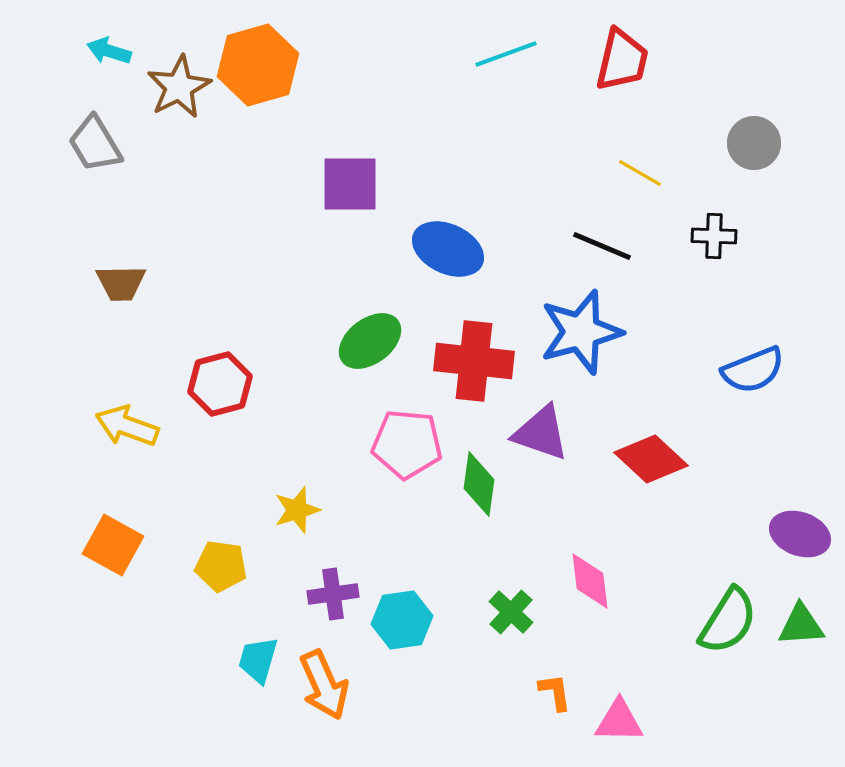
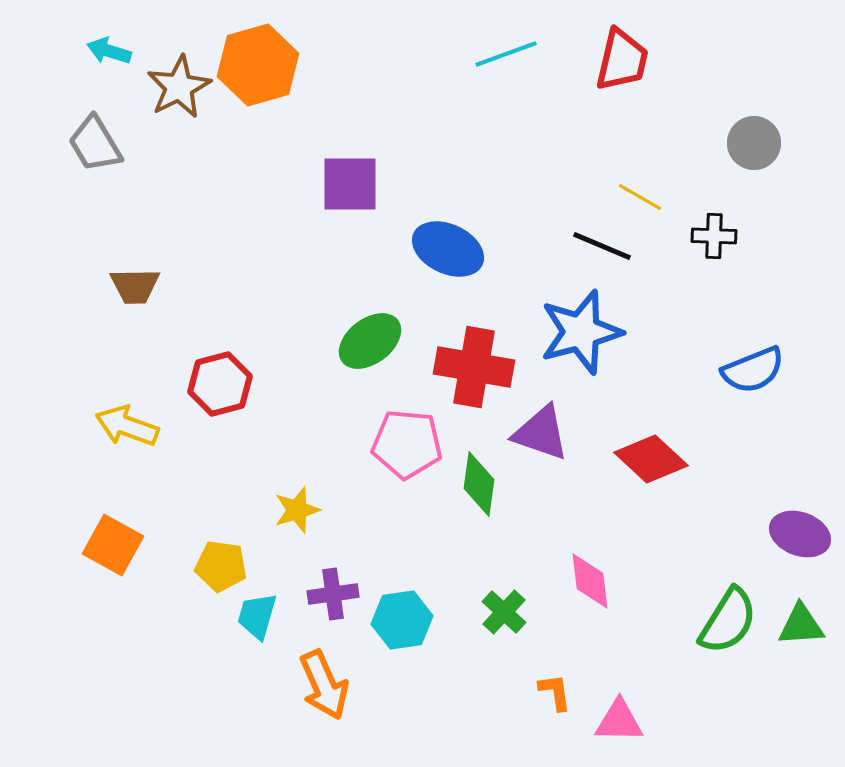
yellow line: moved 24 px down
brown trapezoid: moved 14 px right, 3 px down
red cross: moved 6 px down; rotated 4 degrees clockwise
green cross: moved 7 px left
cyan trapezoid: moved 1 px left, 44 px up
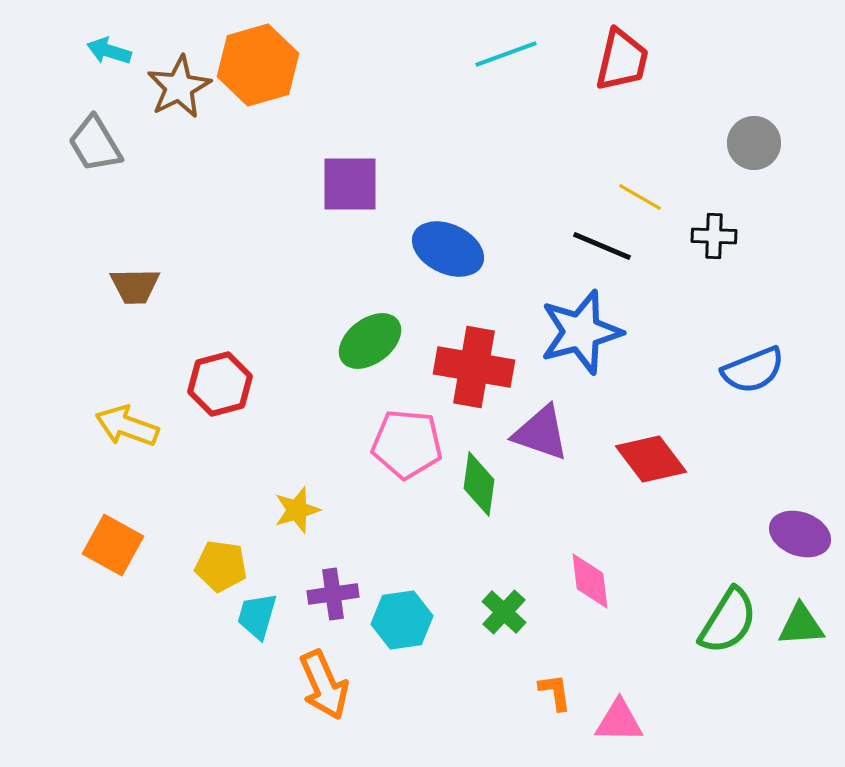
red diamond: rotated 10 degrees clockwise
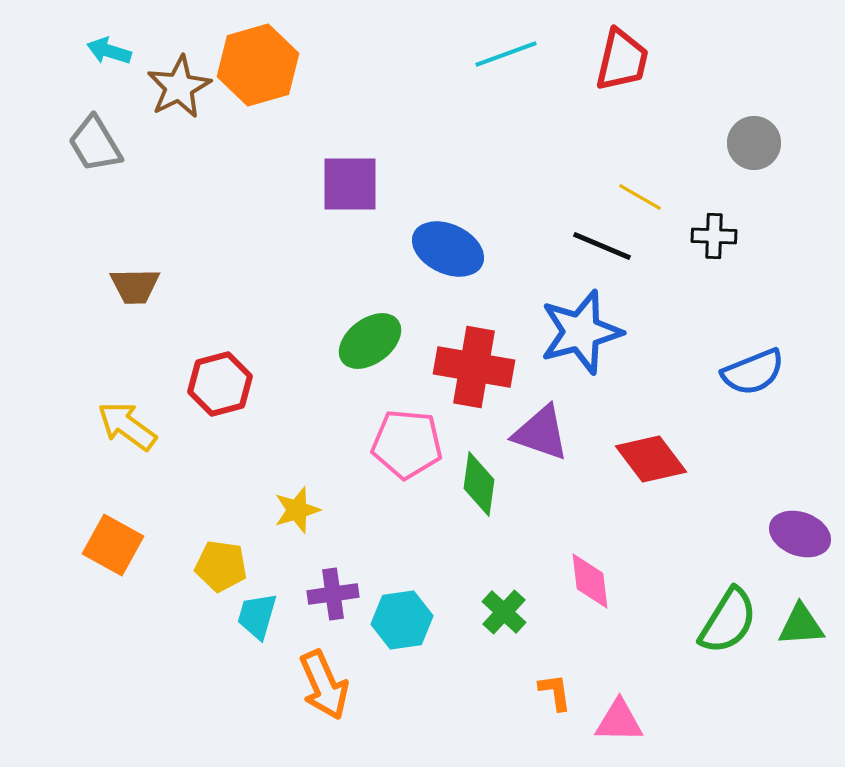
blue semicircle: moved 2 px down
yellow arrow: rotated 16 degrees clockwise
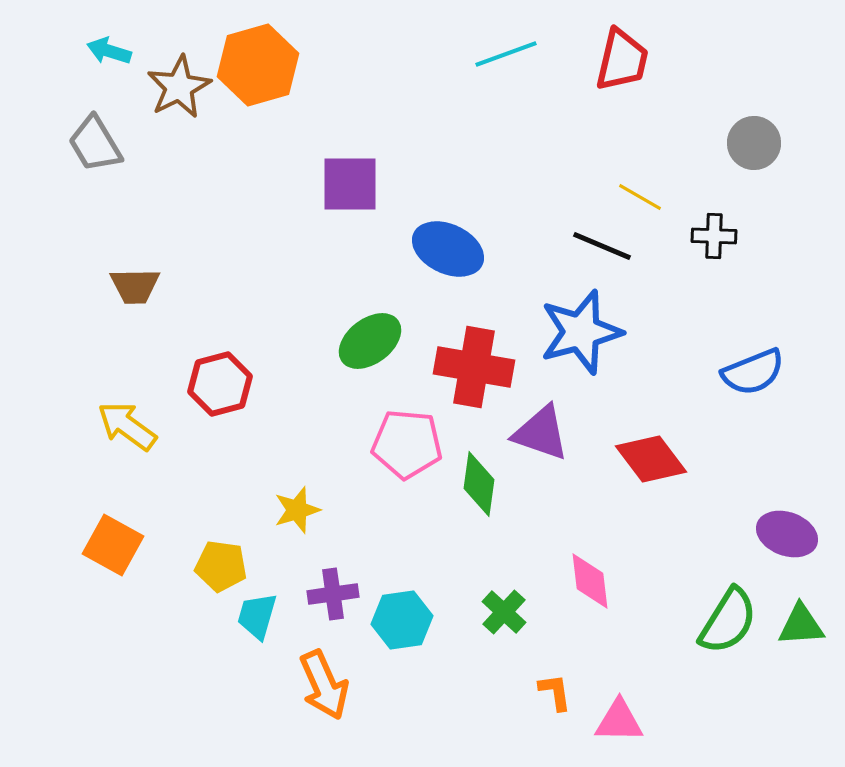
purple ellipse: moved 13 px left
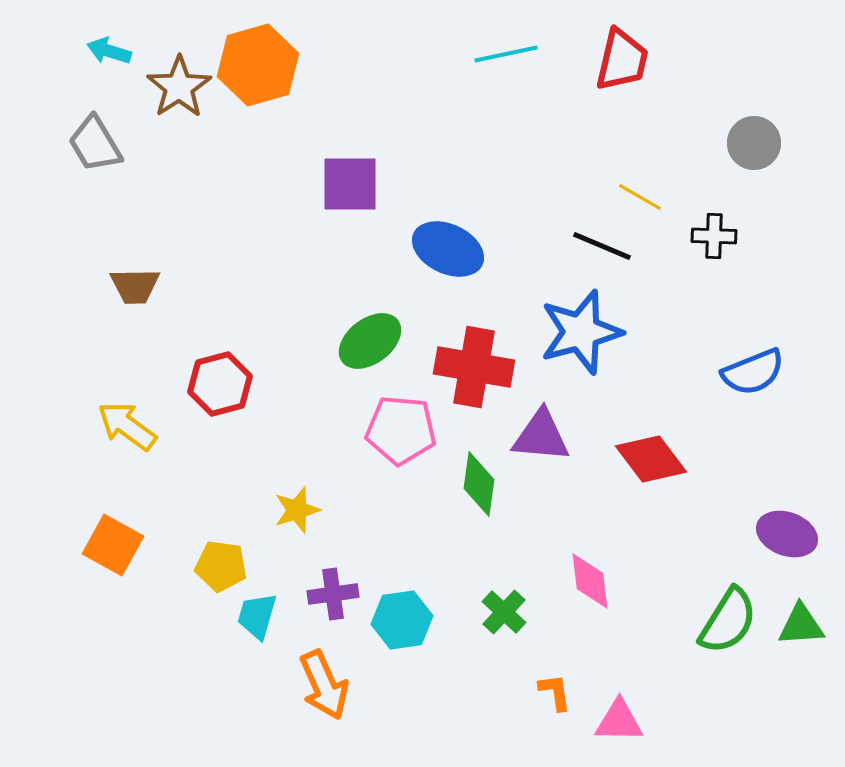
cyan line: rotated 8 degrees clockwise
brown star: rotated 6 degrees counterclockwise
purple triangle: moved 3 px down; rotated 14 degrees counterclockwise
pink pentagon: moved 6 px left, 14 px up
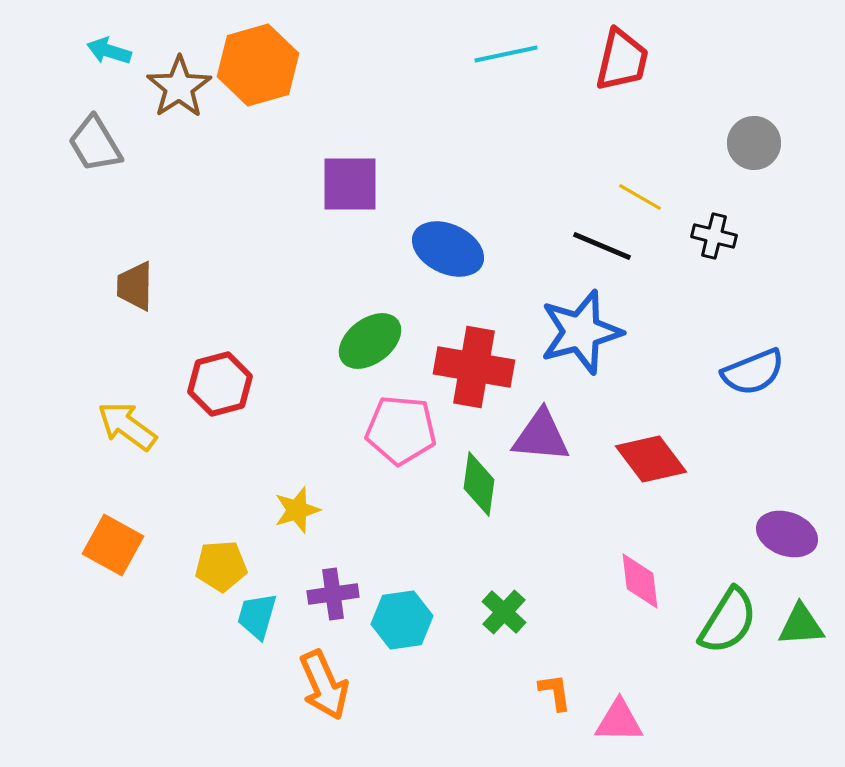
black cross: rotated 12 degrees clockwise
brown trapezoid: rotated 92 degrees clockwise
yellow pentagon: rotated 12 degrees counterclockwise
pink diamond: moved 50 px right
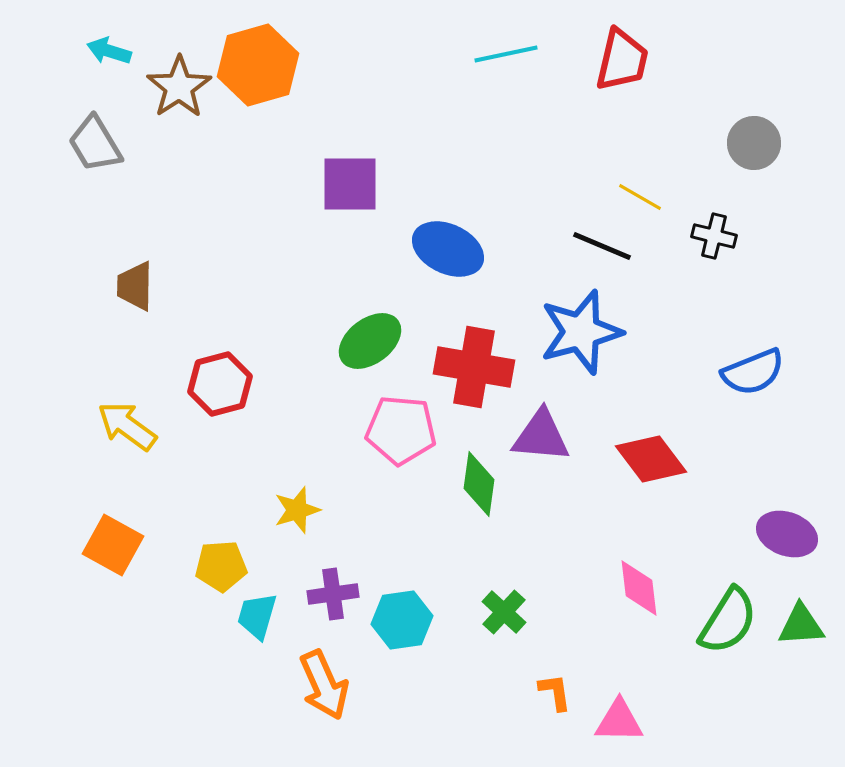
pink diamond: moved 1 px left, 7 px down
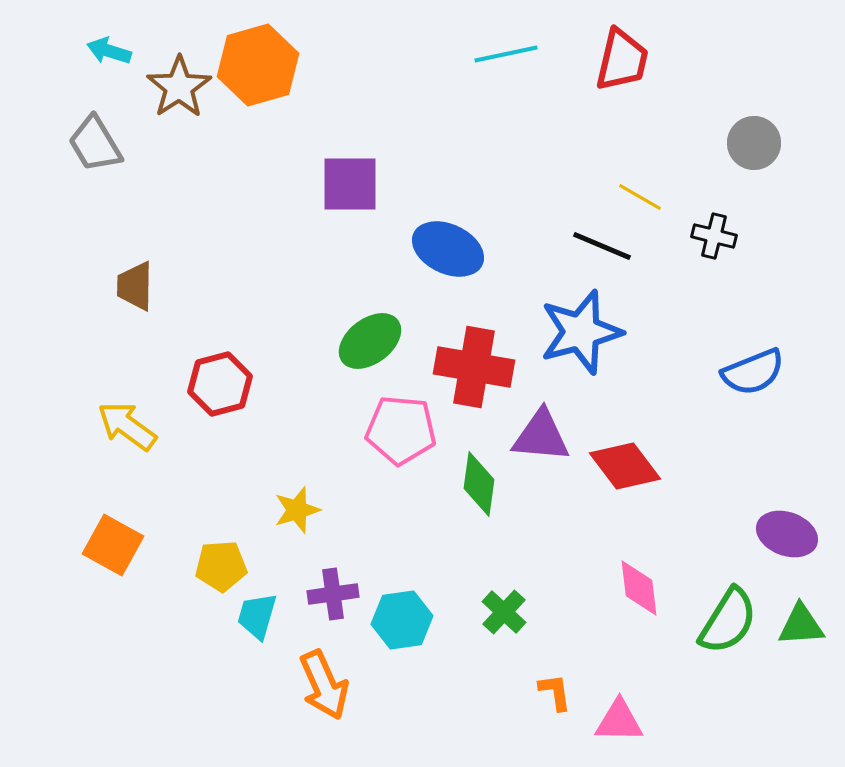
red diamond: moved 26 px left, 7 px down
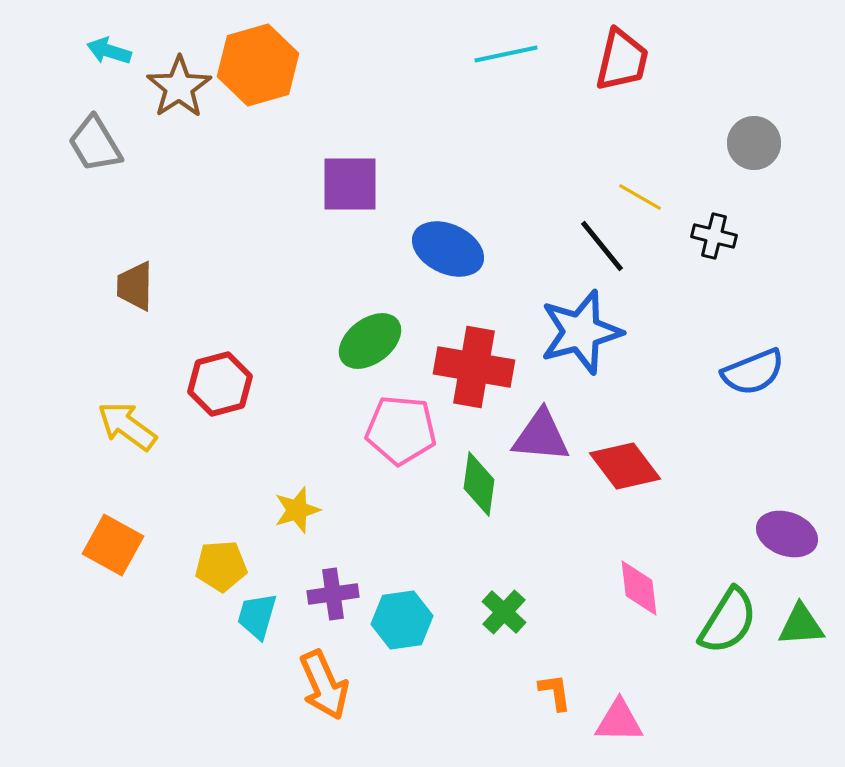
black line: rotated 28 degrees clockwise
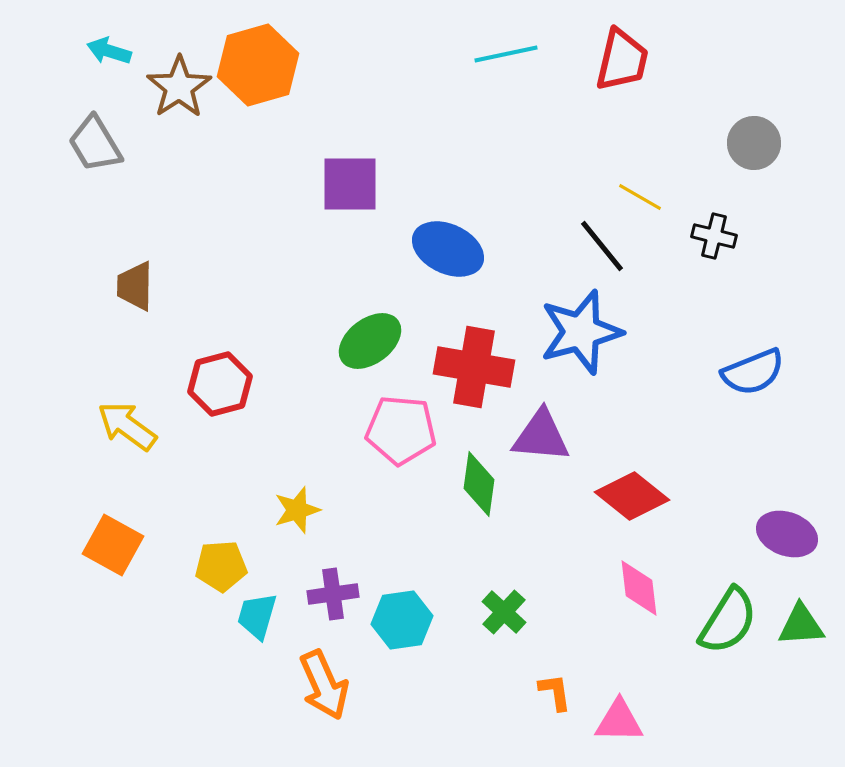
red diamond: moved 7 px right, 30 px down; rotated 14 degrees counterclockwise
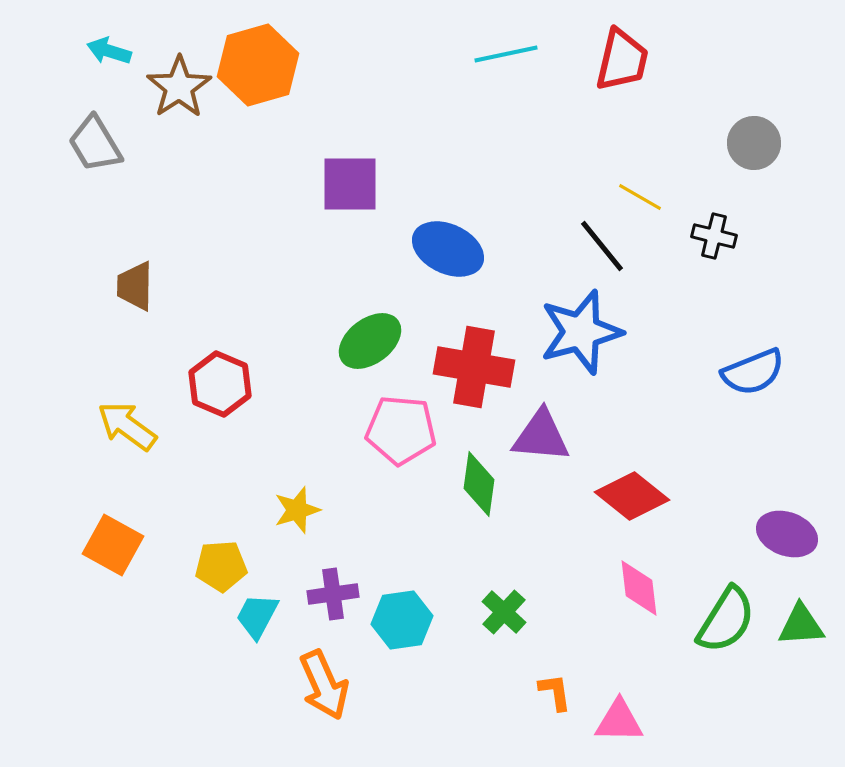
red hexagon: rotated 22 degrees counterclockwise
cyan trapezoid: rotated 12 degrees clockwise
green semicircle: moved 2 px left, 1 px up
